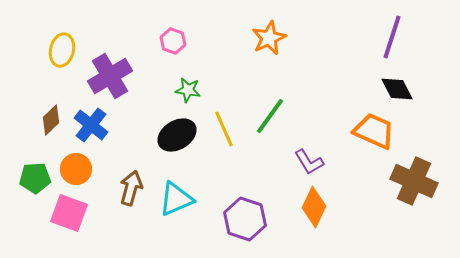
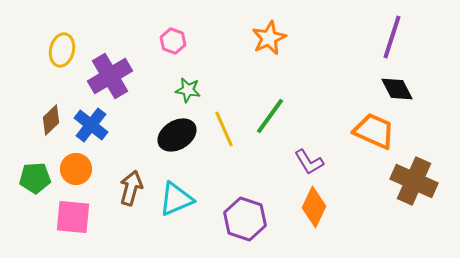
pink square: moved 4 px right, 4 px down; rotated 15 degrees counterclockwise
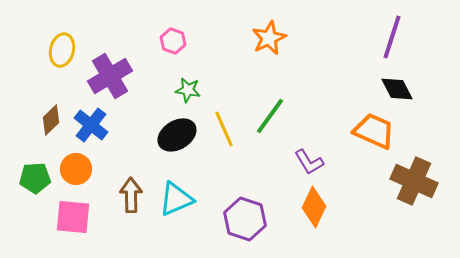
brown arrow: moved 7 px down; rotated 16 degrees counterclockwise
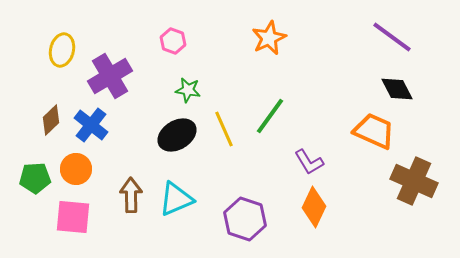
purple line: rotated 72 degrees counterclockwise
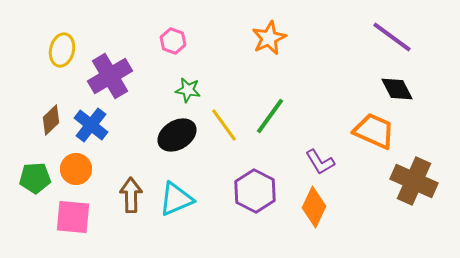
yellow line: moved 4 px up; rotated 12 degrees counterclockwise
purple L-shape: moved 11 px right
purple hexagon: moved 10 px right, 28 px up; rotated 9 degrees clockwise
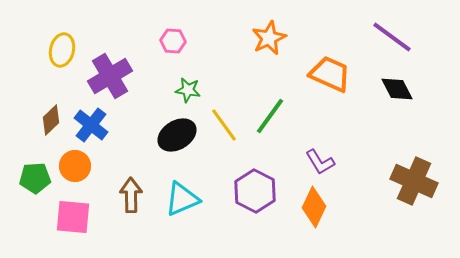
pink hexagon: rotated 15 degrees counterclockwise
orange trapezoid: moved 44 px left, 57 px up
orange circle: moved 1 px left, 3 px up
cyan triangle: moved 6 px right
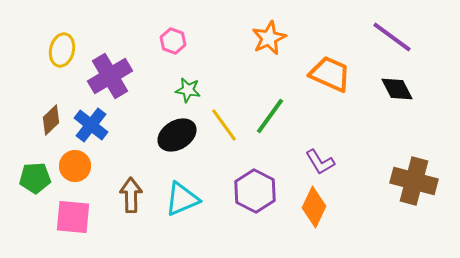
pink hexagon: rotated 15 degrees clockwise
brown cross: rotated 9 degrees counterclockwise
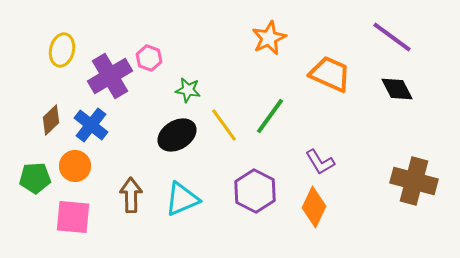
pink hexagon: moved 24 px left, 17 px down
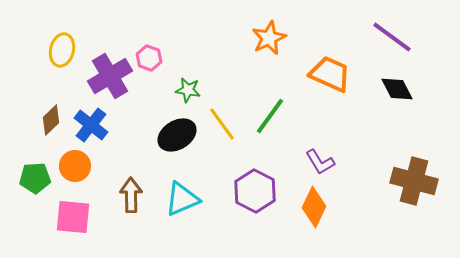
yellow line: moved 2 px left, 1 px up
